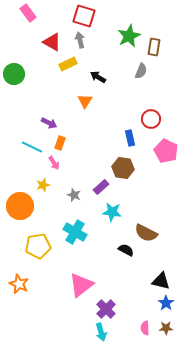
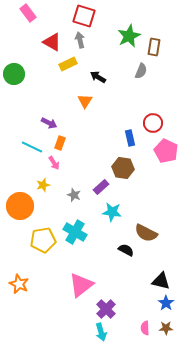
red circle: moved 2 px right, 4 px down
yellow pentagon: moved 5 px right, 6 px up
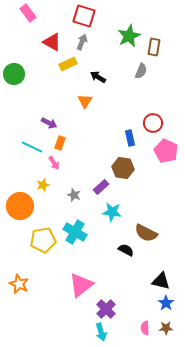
gray arrow: moved 2 px right, 2 px down; rotated 35 degrees clockwise
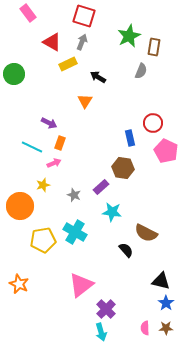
pink arrow: rotated 80 degrees counterclockwise
black semicircle: rotated 21 degrees clockwise
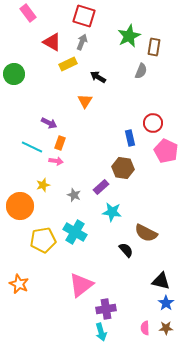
pink arrow: moved 2 px right, 2 px up; rotated 32 degrees clockwise
purple cross: rotated 36 degrees clockwise
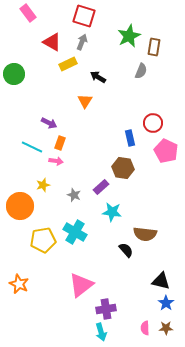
brown semicircle: moved 1 px left, 1 px down; rotated 20 degrees counterclockwise
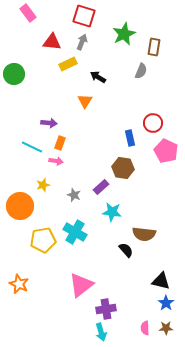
green star: moved 5 px left, 2 px up
red triangle: rotated 24 degrees counterclockwise
purple arrow: rotated 21 degrees counterclockwise
brown semicircle: moved 1 px left
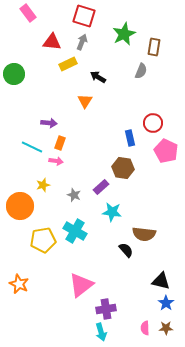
cyan cross: moved 1 px up
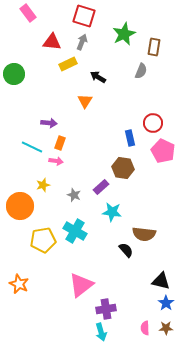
pink pentagon: moved 3 px left
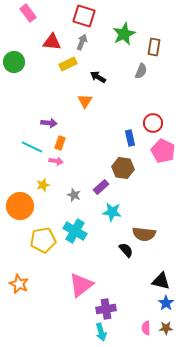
green circle: moved 12 px up
pink semicircle: moved 1 px right
